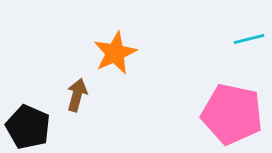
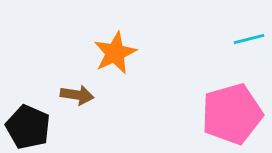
brown arrow: rotated 84 degrees clockwise
pink pentagon: rotated 28 degrees counterclockwise
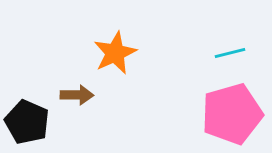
cyan line: moved 19 px left, 14 px down
brown arrow: rotated 8 degrees counterclockwise
black pentagon: moved 1 px left, 5 px up
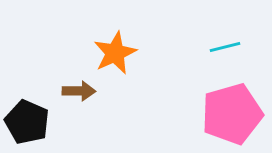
cyan line: moved 5 px left, 6 px up
brown arrow: moved 2 px right, 4 px up
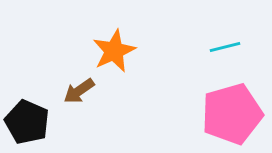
orange star: moved 1 px left, 2 px up
brown arrow: rotated 144 degrees clockwise
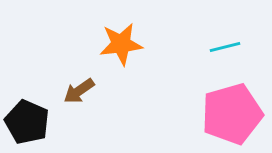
orange star: moved 7 px right, 7 px up; rotated 18 degrees clockwise
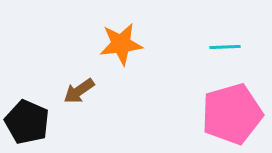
cyan line: rotated 12 degrees clockwise
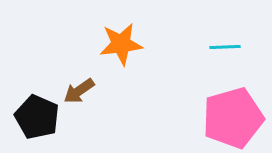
pink pentagon: moved 1 px right, 4 px down
black pentagon: moved 10 px right, 5 px up
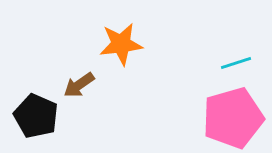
cyan line: moved 11 px right, 16 px down; rotated 16 degrees counterclockwise
brown arrow: moved 6 px up
black pentagon: moved 1 px left, 1 px up
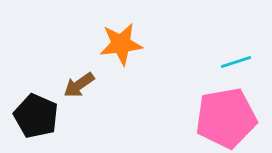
cyan line: moved 1 px up
pink pentagon: moved 7 px left; rotated 6 degrees clockwise
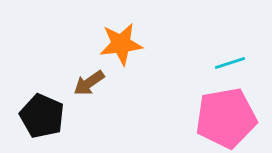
cyan line: moved 6 px left, 1 px down
brown arrow: moved 10 px right, 2 px up
black pentagon: moved 6 px right
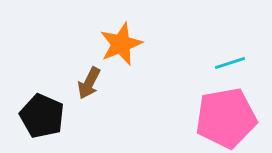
orange star: rotated 15 degrees counterclockwise
brown arrow: rotated 28 degrees counterclockwise
